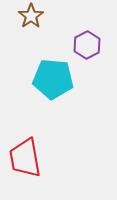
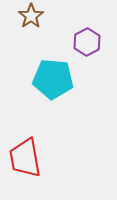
purple hexagon: moved 3 px up
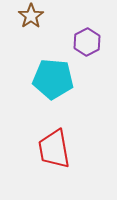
red trapezoid: moved 29 px right, 9 px up
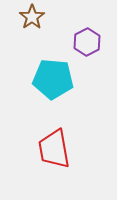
brown star: moved 1 px right, 1 px down
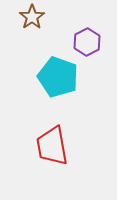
cyan pentagon: moved 5 px right, 2 px up; rotated 15 degrees clockwise
red trapezoid: moved 2 px left, 3 px up
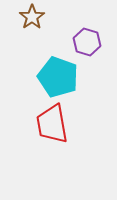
purple hexagon: rotated 16 degrees counterclockwise
red trapezoid: moved 22 px up
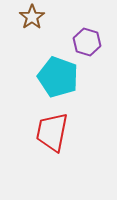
red trapezoid: moved 8 px down; rotated 21 degrees clockwise
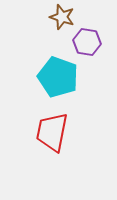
brown star: moved 30 px right; rotated 20 degrees counterclockwise
purple hexagon: rotated 8 degrees counterclockwise
